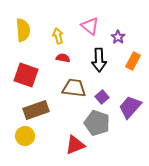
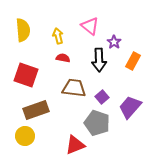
purple star: moved 4 px left, 5 px down
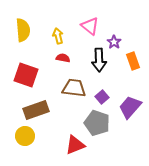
orange rectangle: rotated 48 degrees counterclockwise
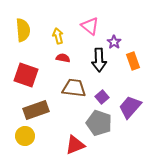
gray pentagon: moved 2 px right
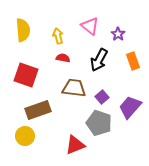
purple star: moved 4 px right, 8 px up
black arrow: rotated 30 degrees clockwise
brown rectangle: moved 2 px right
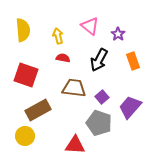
brown rectangle: rotated 10 degrees counterclockwise
red triangle: rotated 25 degrees clockwise
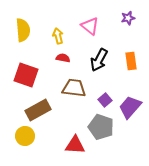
purple star: moved 10 px right, 16 px up; rotated 24 degrees clockwise
orange rectangle: moved 2 px left; rotated 12 degrees clockwise
purple square: moved 3 px right, 3 px down
gray pentagon: moved 2 px right, 4 px down
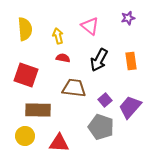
yellow semicircle: moved 2 px right, 1 px up
brown rectangle: rotated 30 degrees clockwise
red triangle: moved 16 px left, 2 px up
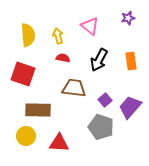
yellow semicircle: moved 3 px right, 6 px down
red square: moved 3 px left, 1 px up
yellow circle: moved 1 px right
